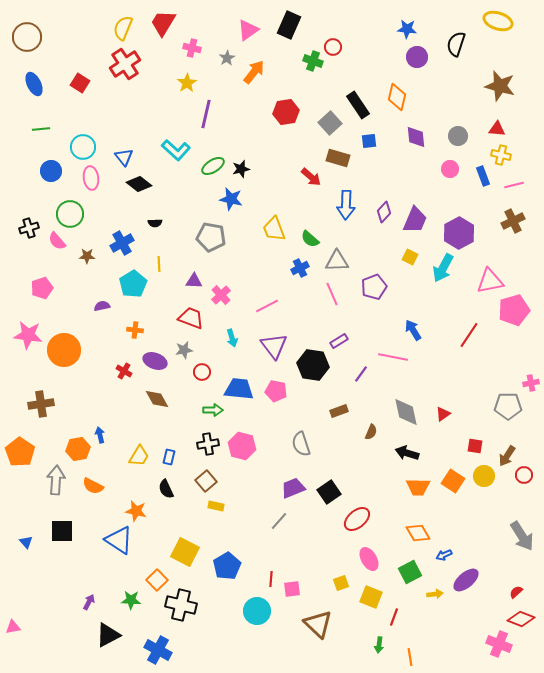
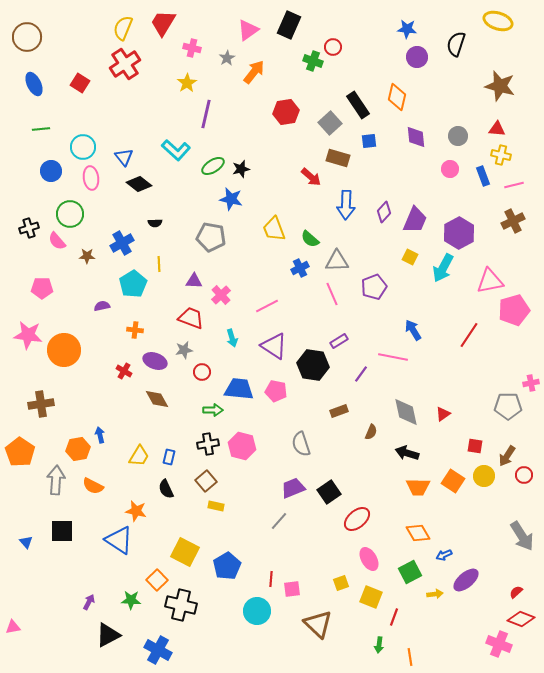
pink pentagon at (42, 288): rotated 20 degrees clockwise
purple triangle at (274, 346): rotated 20 degrees counterclockwise
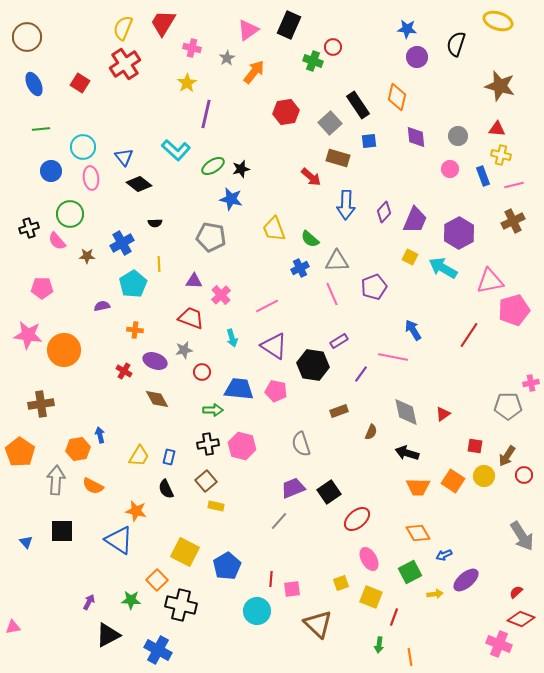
cyan arrow at (443, 268): rotated 92 degrees clockwise
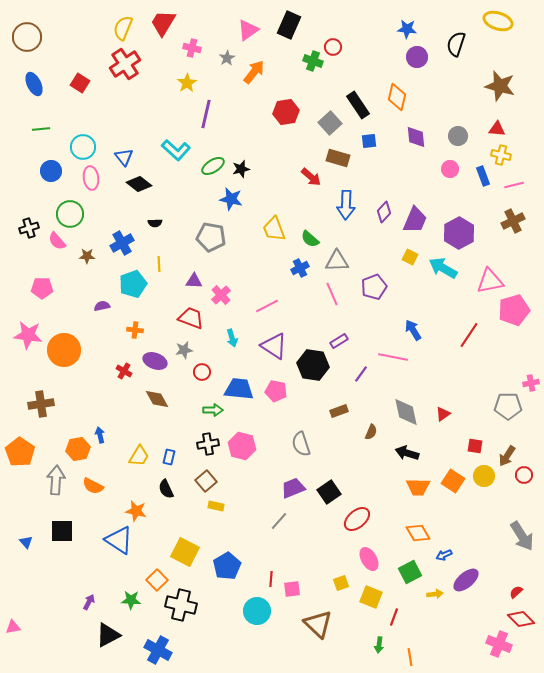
cyan pentagon at (133, 284): rotated 12 degrees clockwise
red diamond at (521, 619): rotated 24 degrees clockwise
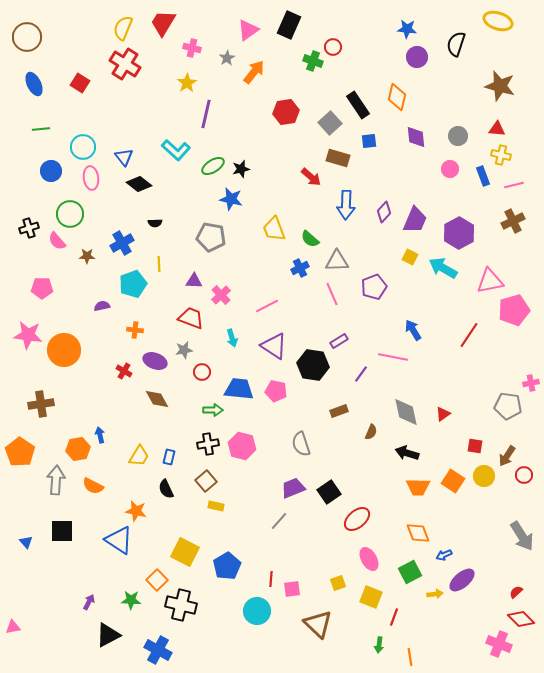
red cross at (125, 64): rotated 24 degrees counterclockwise
gray pentagon at (508, 406): rotated 8 degrees clockwise
orange diamond at (418, 533): rotated 10 degrees clockwise
purple ellipse at (466, 580): moved 4 px left
yellow square at (341, 583): moved 3 px left
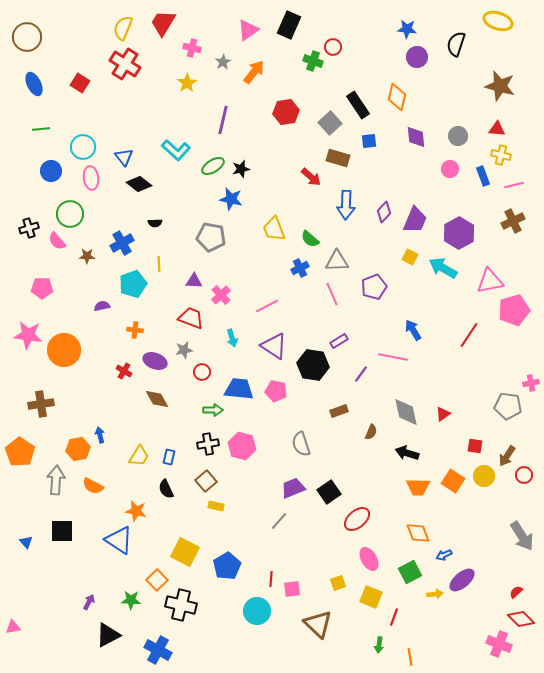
gray star at (227, 58): moved 4 px left, 4 px down
purple line at (206, 114): moved 17 px right, 6 px down
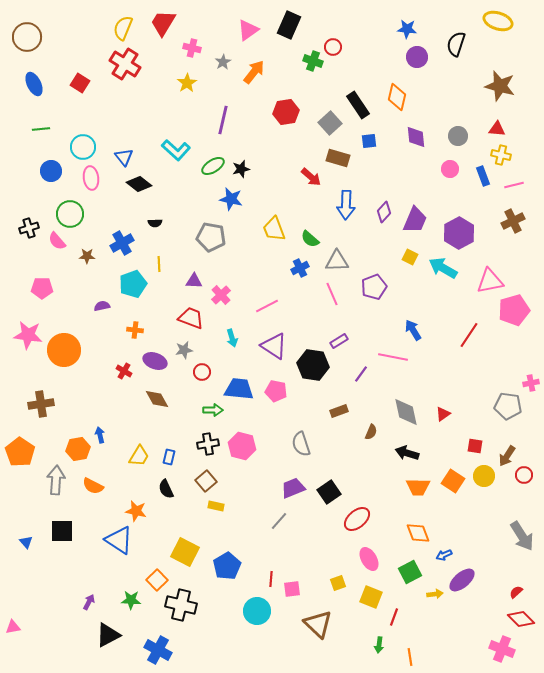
pink cross at (499, 644): moved 3 px right, 5 px down
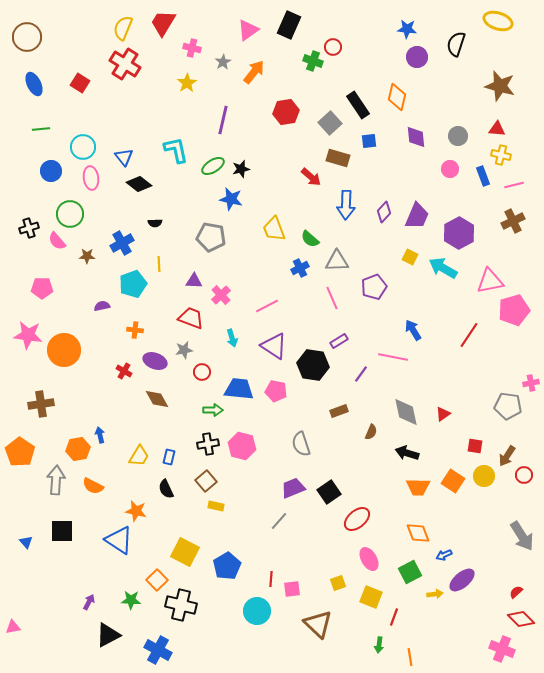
cyan L-shape at (176, 150): rotated 144 degrees counterclockwise
purple trapezoid at (415, 220): moved 2 px right, 4 px up
pink line at (332, 294): moved 4 px down
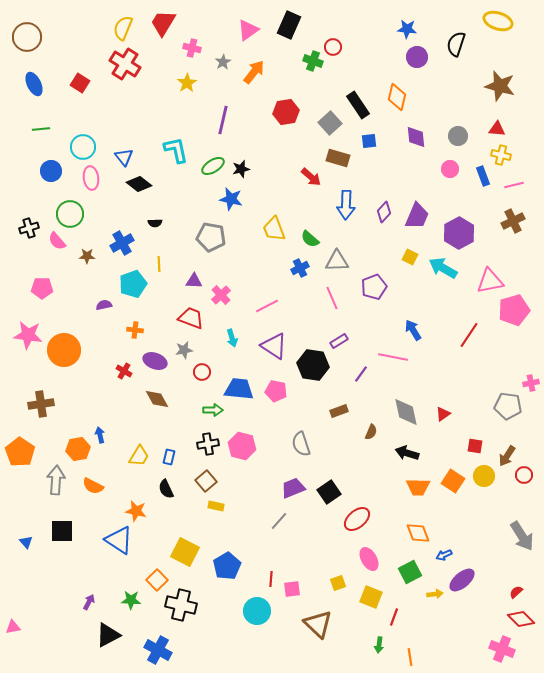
purple semicircle at (102, 306): moved 2 px right, 1 px up
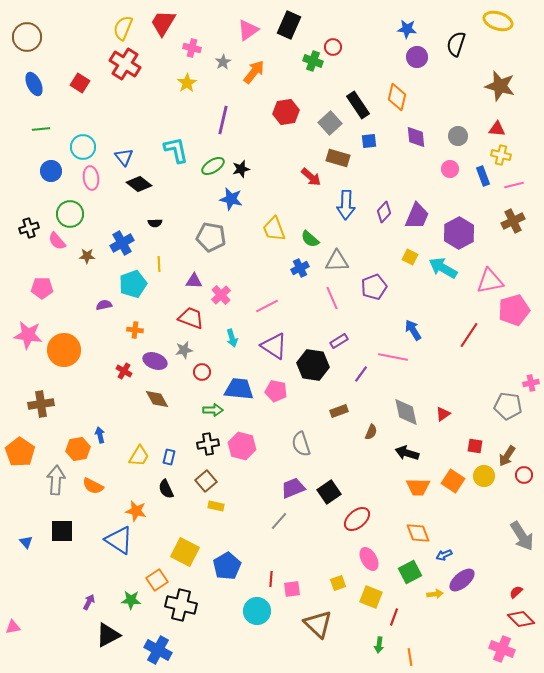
orange square at (157, 580): rotated 10 degrees clockwise
